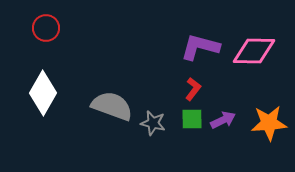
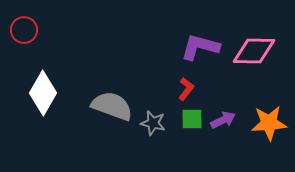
red circle: moved 22 px left, 2 px down
red L-shape: moved 7 px left
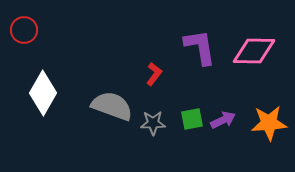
purple L-shape: rotated 66 degrees clockwise
red L-shape: moved 32 px left, 15 px up
green square: rotated 10 degrees counterclockwise
gray star: rotated 15 degrees counterclockwise
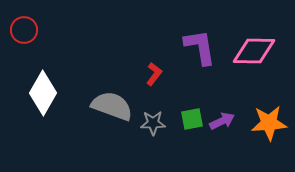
purple arrow: moved 1 px left, 1 px down
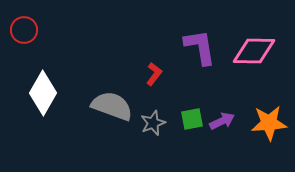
gray star: rotated 20 degrees counterclockwise
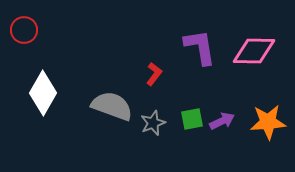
orange star: moved 1 px left, 1 px up
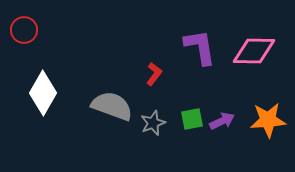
orange star: moved 2 px up
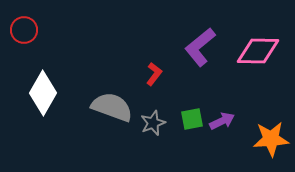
purple L-shape: rotated 120 degrees counterclockwise
pink diamond: moved 4 px right
gray semicircle: moved 1 px down
orange star: moved 3 px right, 19 px down
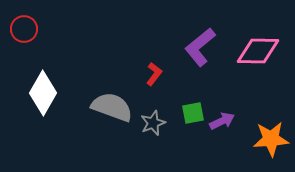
red circle: moved 1 px up
green square: moved 1 px right, 6 px up
